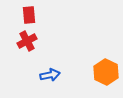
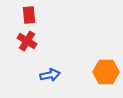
red cross: rotated 30 degrees counterclockwise
orange hexagon: rotated 25 degrees counterclockwise
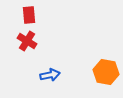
orange hexagon: rotated 10 degrees clockwise
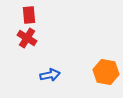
red cross: moved 3 px up
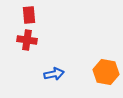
red cross: moved 2 px down; rotated 24 degrees counterclockwise
blue arrow: moved 4 px right, 1 px up
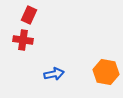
red rectangle: rotated 30 degrees clockwise
red cross: moved 4 px left
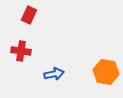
red cross: moved 2 px left, 11 px down
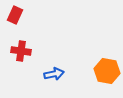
red rectangle: moved 14 px left
orange hexagon: moved 1 px right, 1 px up
